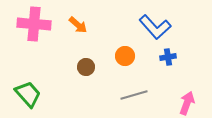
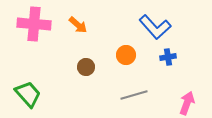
orange circle: moved 1 px right, 1 px up
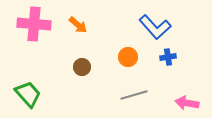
orange circle: moved 2 px right, 2 px down
brown circle: moved 4 px left
pink arrow: rotated 100 degrees counterclockwise
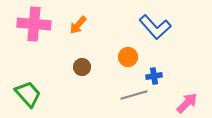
orange arrow: rotated 90 degrees clockwise
blue cross: moved 14 px left, 19 px down
pink arrow: rotated 125 degrees clockwise
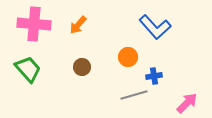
green trapezoid: moved 25 px up
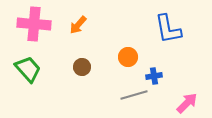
blue L-shape: moved 13 px right, 2 px down; rotated 32 degrees clockwise
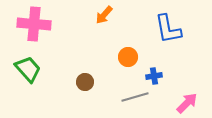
orange arrow: moved 26 px right, 10 px up
brown circle: moved 3 px right, 15 px down
gray line: moved 1 px right, 2 px down
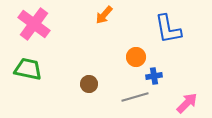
pink cross: rotated 32 degrees clockwise
orange circle: moved 8 px right
green trapezoid: rotated 36 degrees counterclockwise
brown circle: moved 4 px right, 2 px down
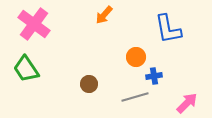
green trapezoid: moved 2 px left; rotated 136 degrees counterclockwise
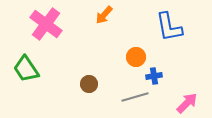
pink cross: moved 12 px right
blue L-shape: moved 1 px right, 2 px up
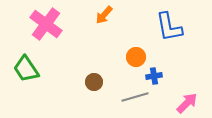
brown circle: moved 5 px right, 2 px up
